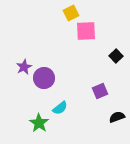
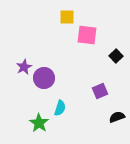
yellow square: moved 4 px left, 4 px down; rotated 28 degrees clockwise
pink square: moved 1 px right, 4 px down; rotated 10 degrees clockwise
cyan semicircle: rotated 35 degrees counterclockwise
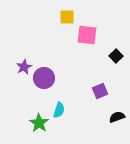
cyan semicircle: moved 1 px left, 2 px down
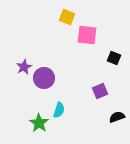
yellow square: rotated 21 degrees clockwise
black square: moved 2 px left, 2 px down; rotated 24 degrees counterclockwise
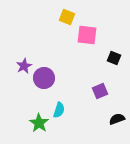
purple star: moved 1 px up
black semicircle: moved 2 px down
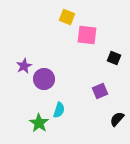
purple circle: moved 1 px down
black semicircle: rotated 28 degrees counterclockwise
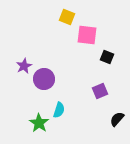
black square: moved 7 px left, 1 px up
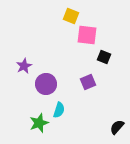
yellow square: moved 4 px right, 1 px up
black square: moved 3 px left
purple circle: moved 2 px right, 5 px down
purple square: moved 12 px left, 9 px up
black semicircle: moved 8 px down
green star: rotated 18 degrees clockwise
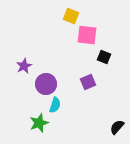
cyan semicircle: moved 4 px left, 5 px up
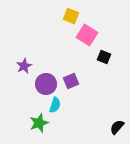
pink square: rotated 25 degrees clockwise
purple square: moved 17 px left, 1 px up
